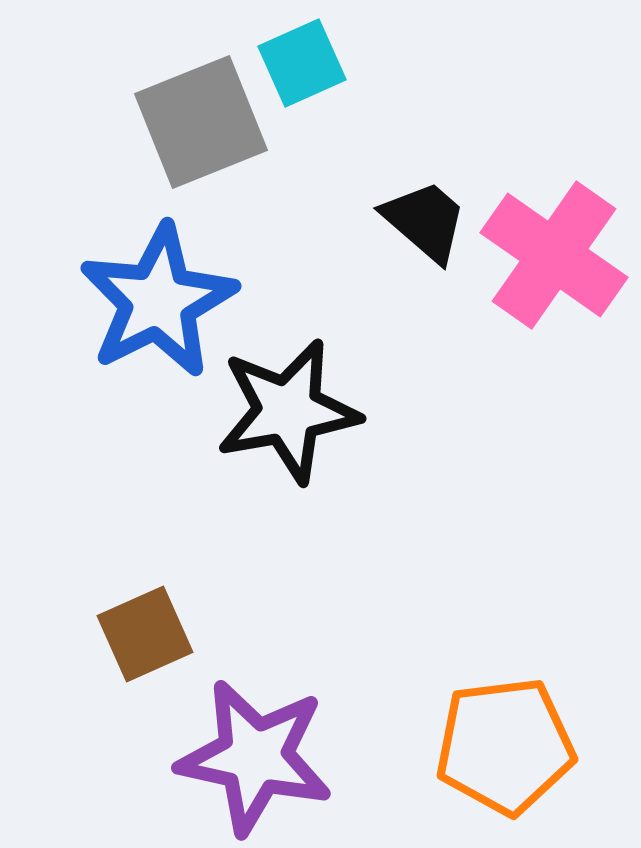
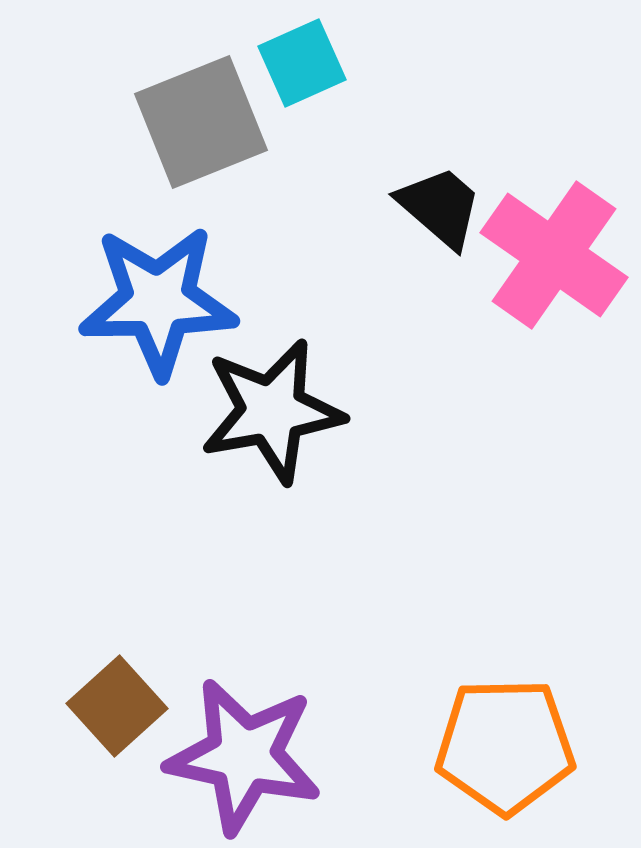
black trapezoid: moved 15 px right, 14 px up
blue star: rotated 26 degrees clockwise
black star: moved 16 px left
brown square: moved 28 px left, 72 px down; rotated 18 degrees counterclockwise
orange pentagon: rotated 6 degrees clockwise
purple star: moved 11 px left, 1 px up
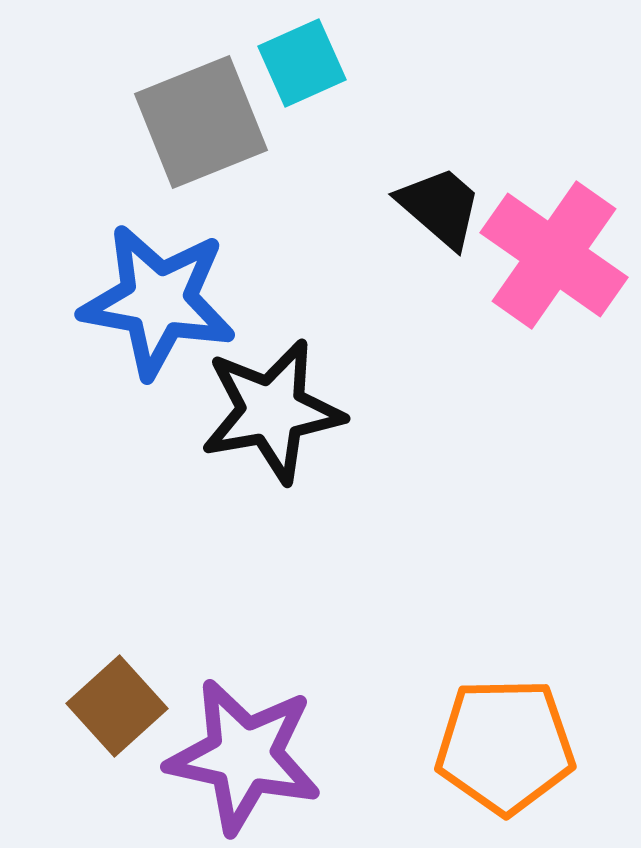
blue star: rotated 11 degrees clockwise
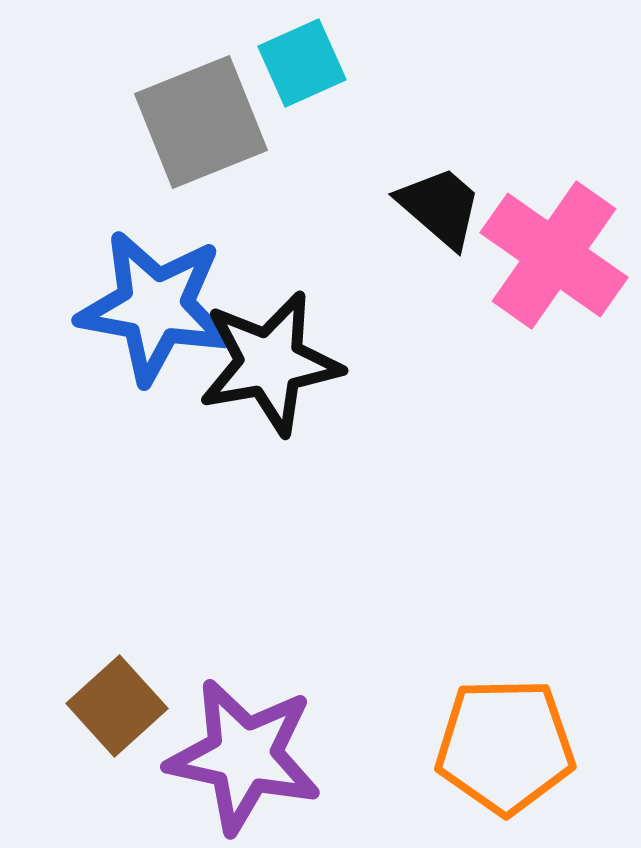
blue star: moved 3 px left, 6 px down
black star: moved 2 px left, 48 px up
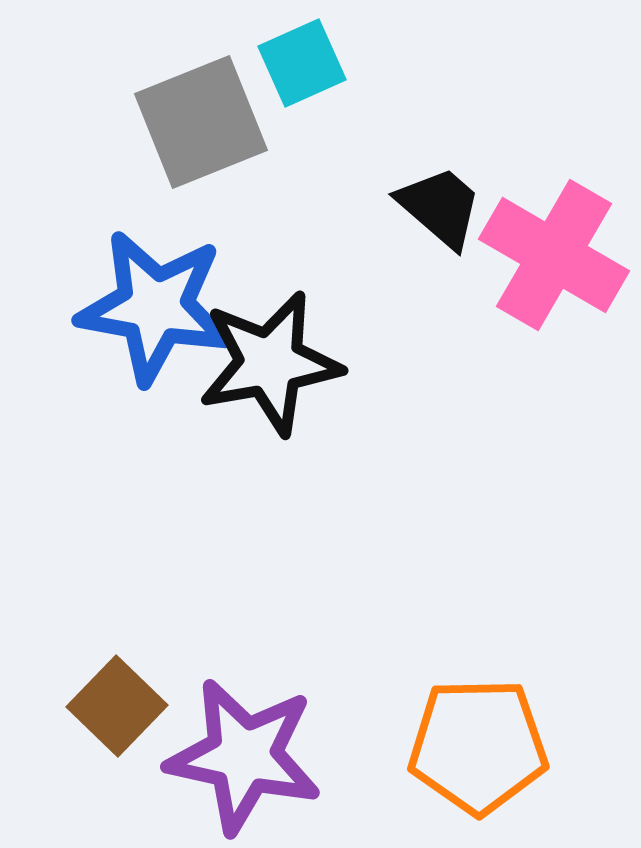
pink cross: rotated 5 degrees counterclockwise
brown square: rotated 4 degrees counterclockwise
orange pentagon: moved 27 px left
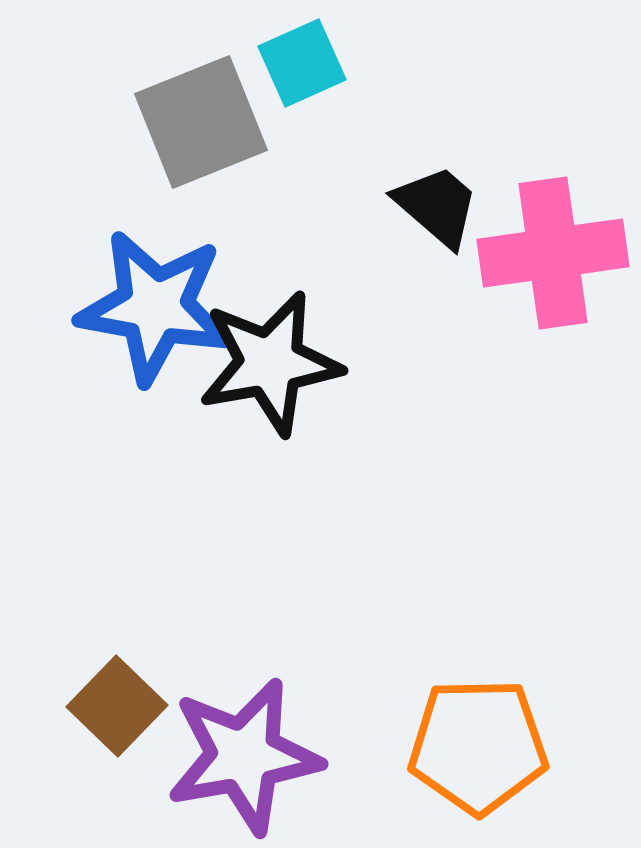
black trapezoid: moved 3 px left, 1 px up
pink cross: moved 1 px left, 2 px up; rotated 38 degrees counterclockwise
purple star: rotated 22 degrees counterclockwise
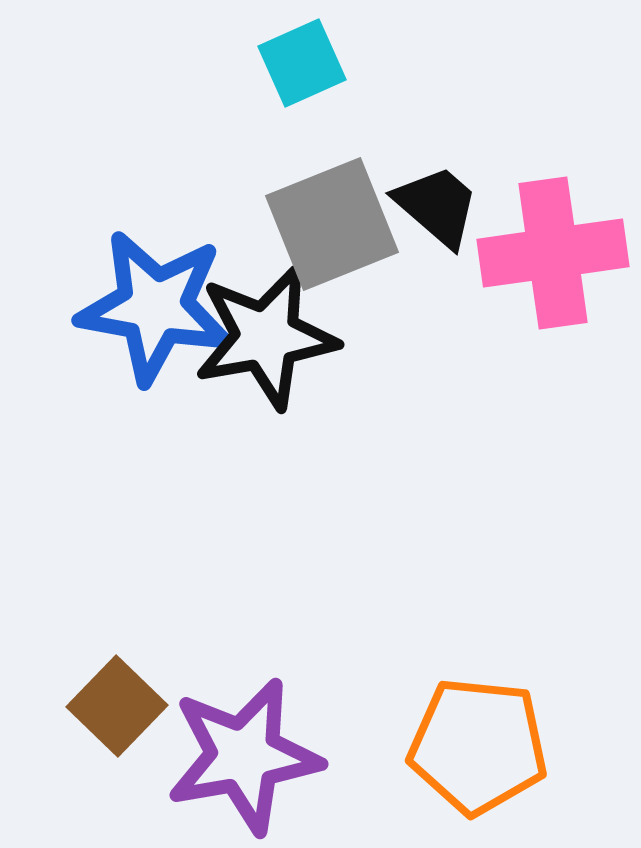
gray square: moved 131 px right, 102 px down
black star: moved 4 px left, 26 px up
orange pentagon: rotated 7 degrees clockwise
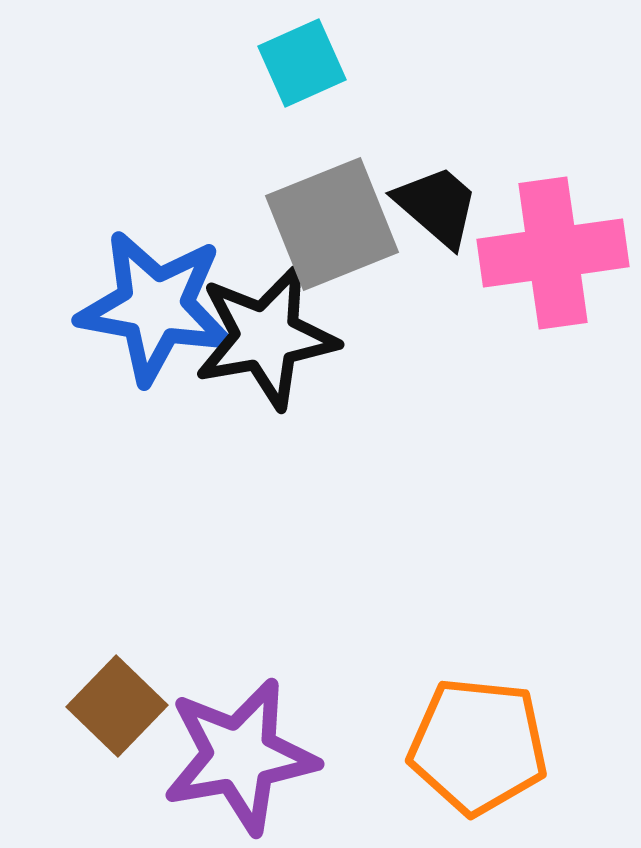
purple star: moved 4 px left
